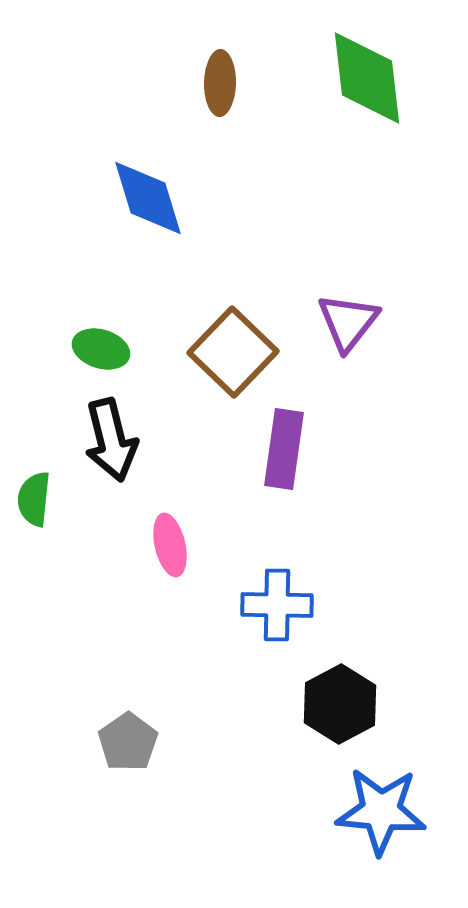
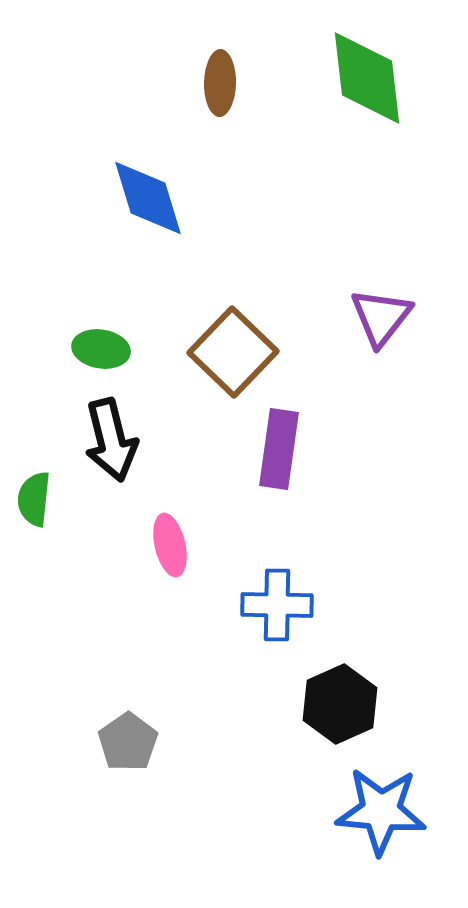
purple triangle: moved 33 px right, 5 px up
green ellipse: rotated 8 degrees counterclockwise
purple rectangle: moved 5 px left
black hexagon: rotated 4 degrees clockwise
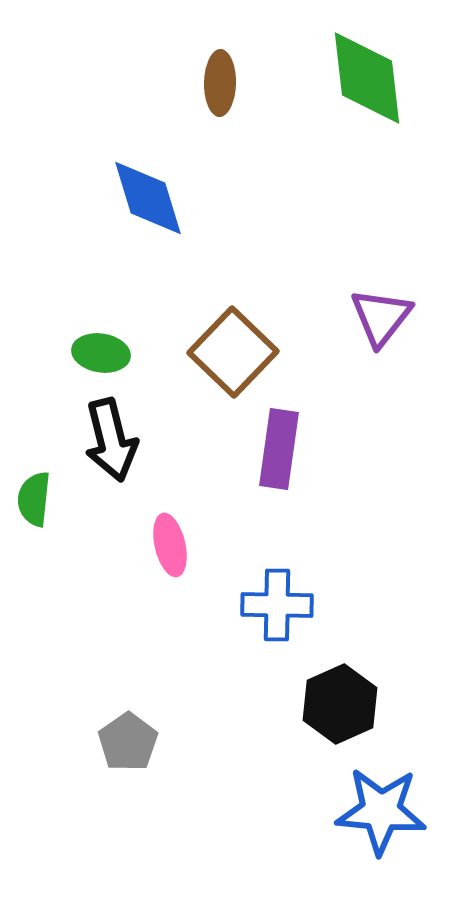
green ellipse: moved 4 px down
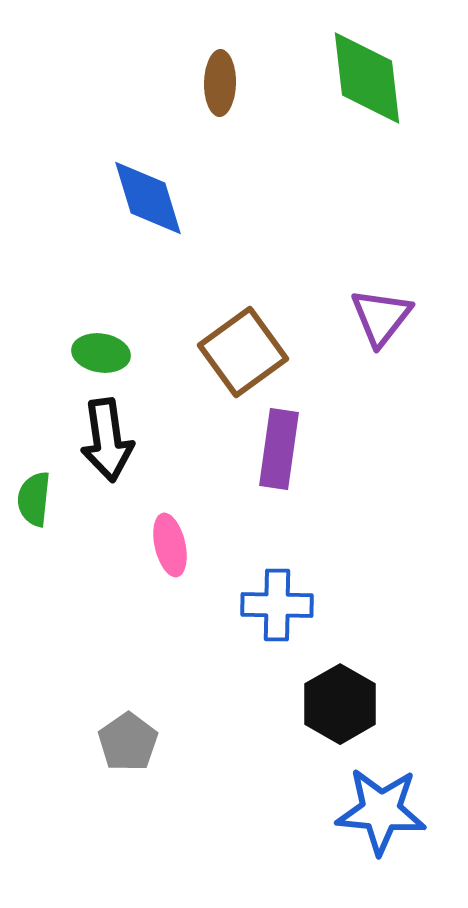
brown square: moved 10 px right; rotated 10 degrees clockwise
black arrow: moved 4 px left; rotated 6 degrees clockwise
black hexagon: rotated 6 degrees counterclockwise
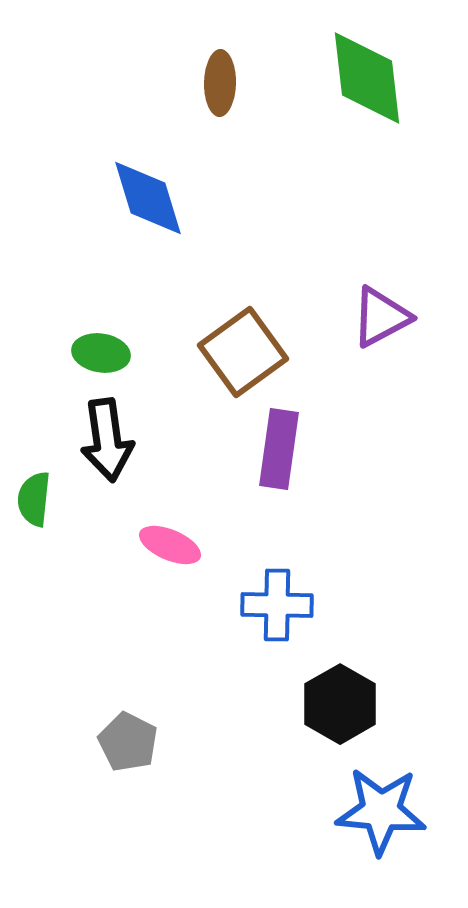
purple triangle: rotated 24 degrees clockwise
pink ellipse: rotated 54 degrees counterclockwise
gray pentagon: rotated 10 degrees counterclockwise
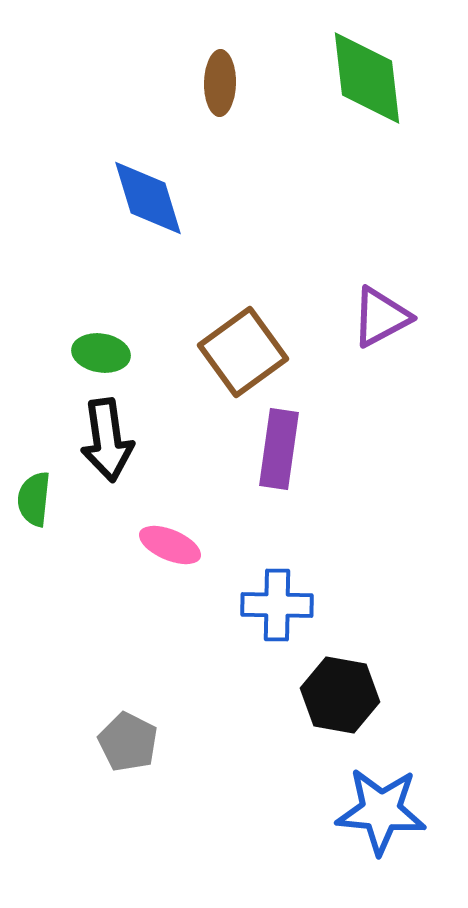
black hexagon: moved 9 px up; rotated 20 degrees counterclockwise
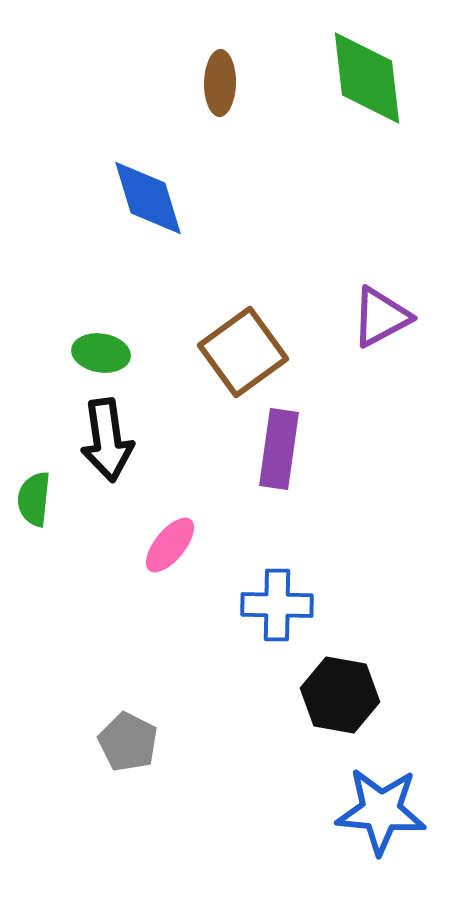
pink ellipse: rotated 74 degrees counterclockwise
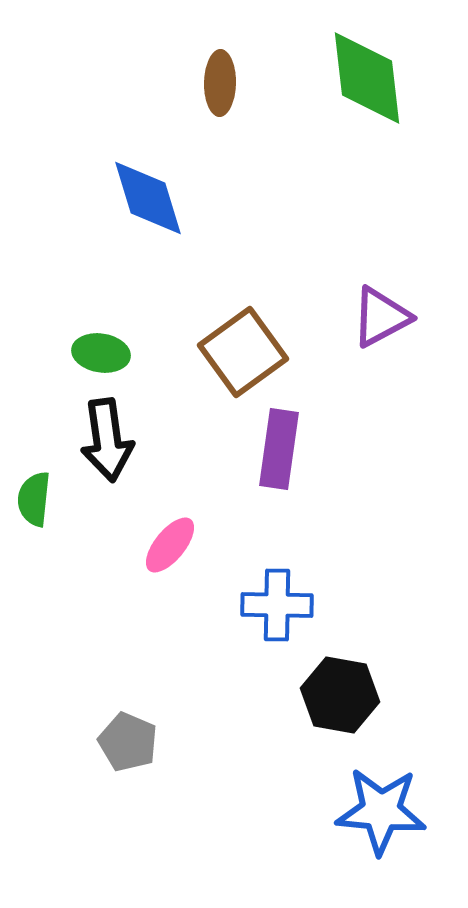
gray pentagon: rotated 4 degrees counterclockwise
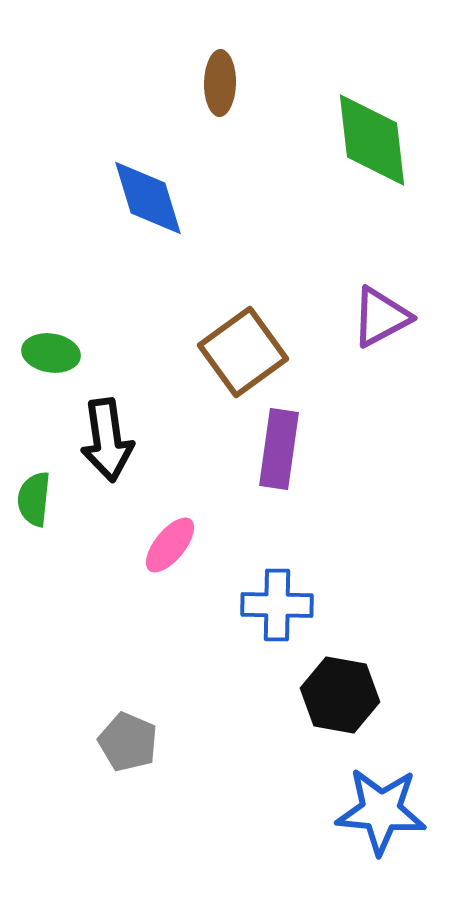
green diamond: moved 5 px right, 62 px down
green ellipse: moved 50 px left
